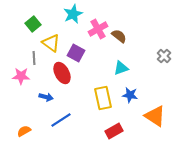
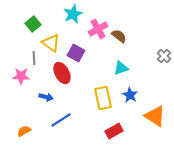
blue star: rotated 21 degrees clockwise
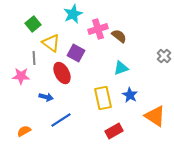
pink cross: rotated 12 degrees clockwise
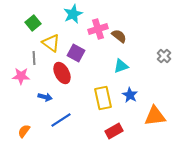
green square: moved 1 px up
cyan triangle: moved 2 px up
blue arrow: moved 1 px left
orange triangle: rotated 40 degrees counterclockwise
orange semicircle: rotated 24 degrees counterclockwise
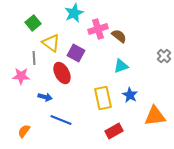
cyan star: moved 1 px right, 1 px up
blue line: rotated 55 degrees clockwise
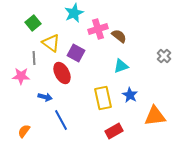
blue line: rotated 40 degrees clockwise
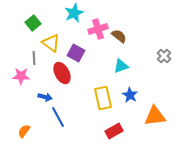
blue line: moved 3 px left, 3 px up
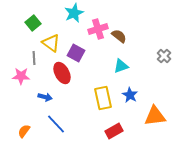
blue line: moved 2 px left, 7 px down; rotated 15 degrees counterclockwise
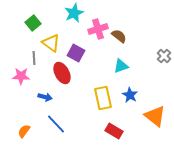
orange triangle: rotated 45 degrees clockwise
red rectangle: rotated 60 degrees clockwise
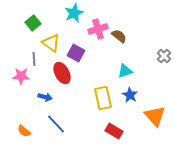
gray line: moved 1 px down
cyan triangle: moved 4 px right, 5 px down
orange triangle: rotated 10 degrees clockwise
orange semicircle: rotated 88 degrees counterclockwise
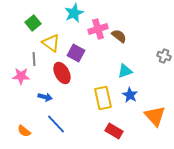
gray cross: rotated 24 degrees counterclockwise
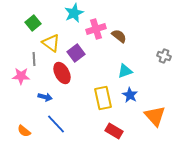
pink cross: moved 2 px left
purple square: rotated 24 degrees clockwise
